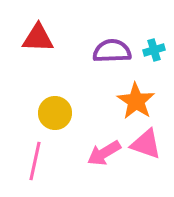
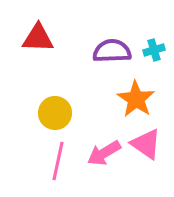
orange star: moved 2 px up
pink triangle: rotated 16 degrees clockwise
pink line: moved 23 px right
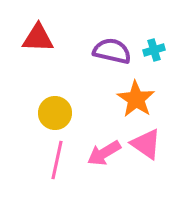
purple semicircle: rotated 15 degrees clockwise
pink line: moved 1 px left, 1 px up
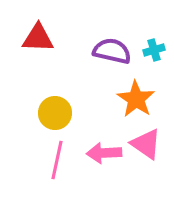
pink arrow: rotated 28 degrees clockwise
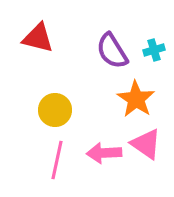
red triangle: rotated 12 degrees clockwise
purple semicircle: rotated 135 degrees counterclockwise
yellow circle: moved 3 px up
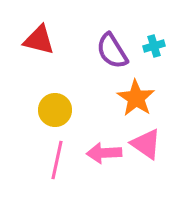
red triangle: moved 1 px right, 2 px down
cyan cross: moved 4 px up
orange star: moved 1 px up
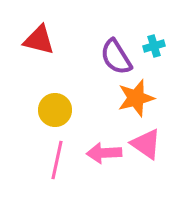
purple semicircle: moved 4 px right, 6 px down
orange star: rotated 24 degrees clockwise
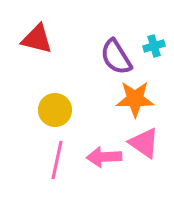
red triangle: moved 2 px left, 1 px up
orange star: moved 1 px left, 1 px down; rotated 15 degrees clockwise
pink triangle: moved 2 px left, 1 px up
pink arrow: moved 4 px down
